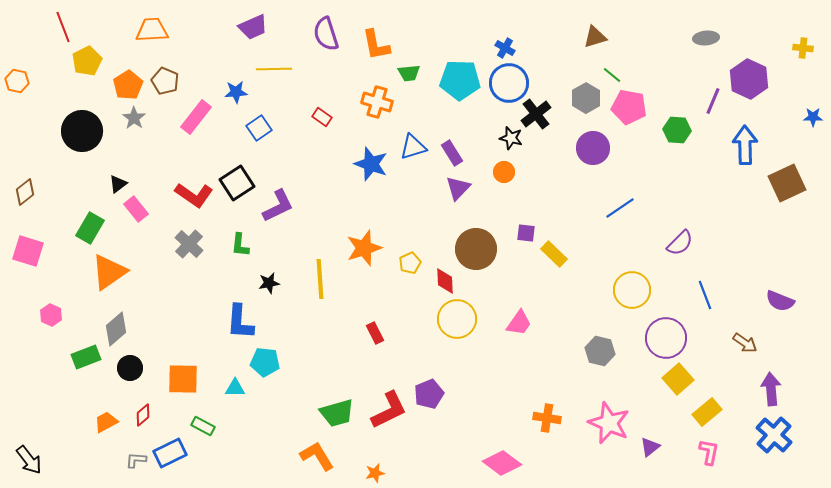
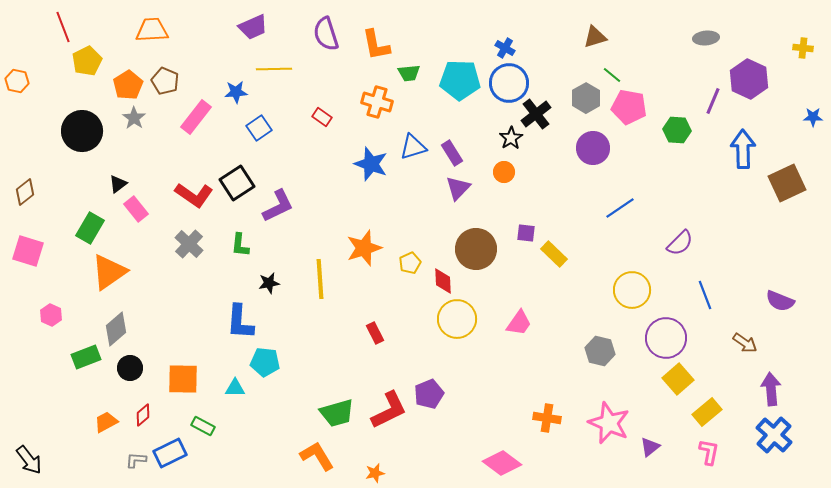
black star at (511, 138): rotated 25 degrees clockwise
blue arrow at (745, 145): moved 2 px left, 4 px down
red diamond at (445, 281): moved 2 px left
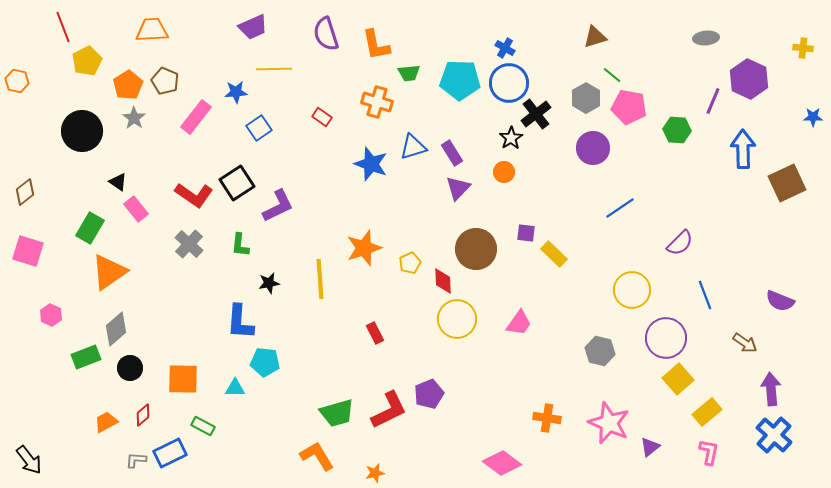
black triangle at (118, 184): moved 2 px up; rotated 48 degrees counterclockwise
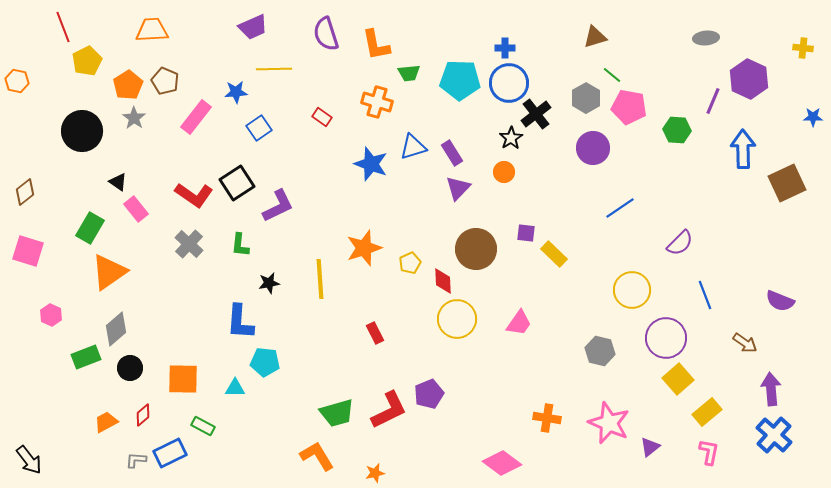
blue cross at (505, 48): rotated 30 degrees counterclockwise
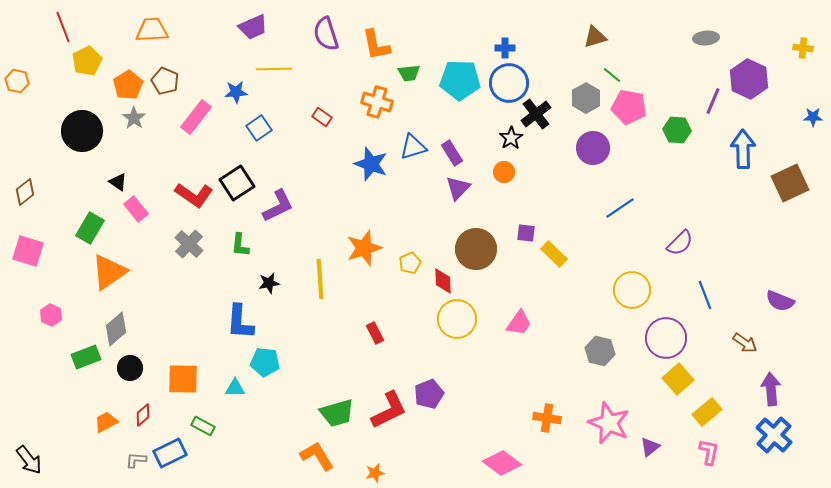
brown square at (787, 183): moved 3 px right
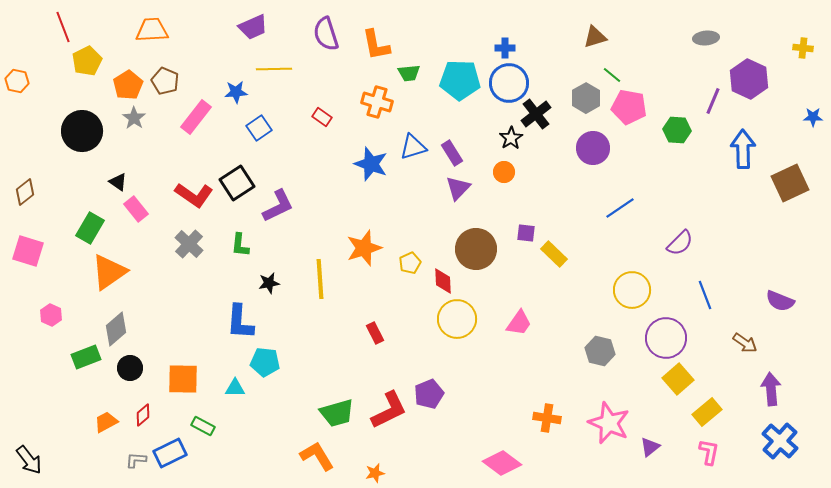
blue cross at (774, 435): moved 6 px right, 6 px down
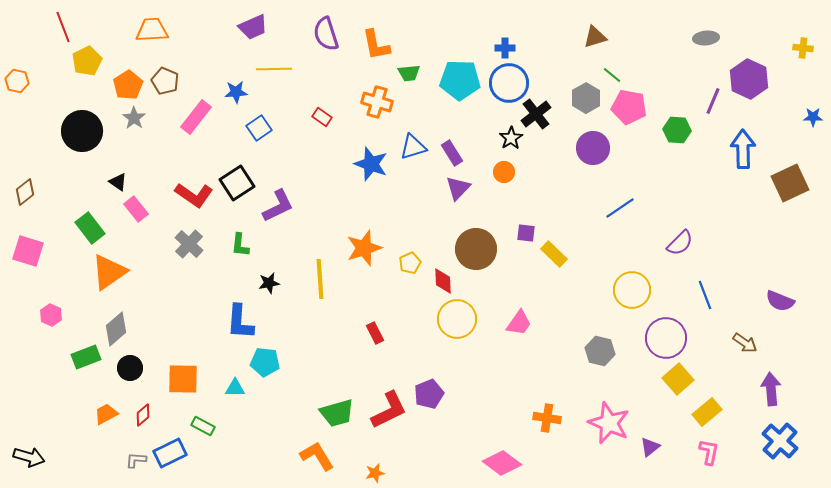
green rectangle at (90, 228): rotated 68 degrees counterclockwise
orange trapezoid at (106, 422): moved 8 px up
black arrow at (29, 460): moved 3 px up; rotated 36 degrees counterclockwise
